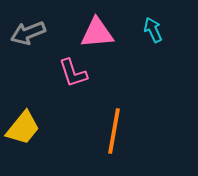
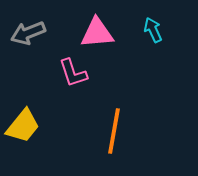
yellow trapezoid: moved 2 px up
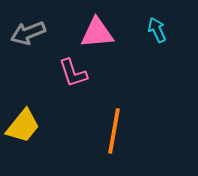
cyan arrow: moved 4 px right
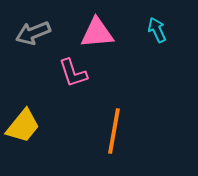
gray arrow: moved 5 px right
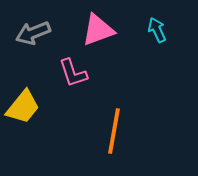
pink triangle: moved 1 px right, 3 px up; rotated 15 degrees counterclockwise
yellow trapezoid: moved 19 px up
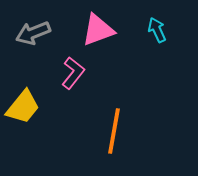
pink L-shape: rotated 124 degrees counterclockwise
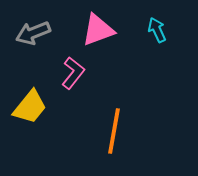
yellow trapezoid: moved 7 px right
